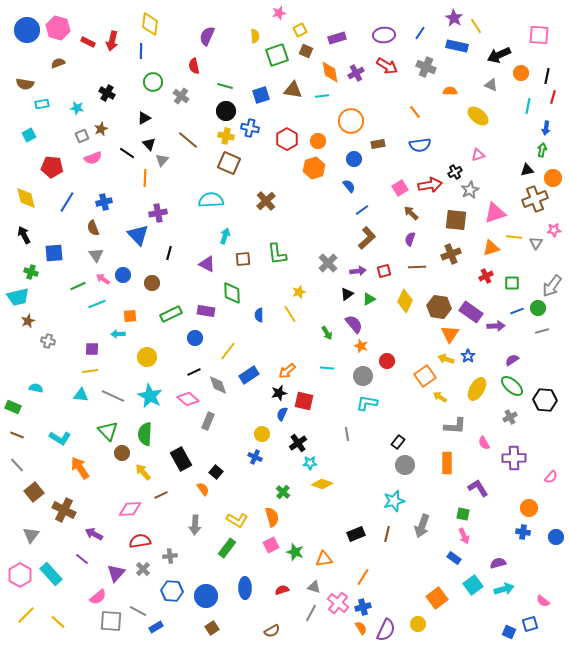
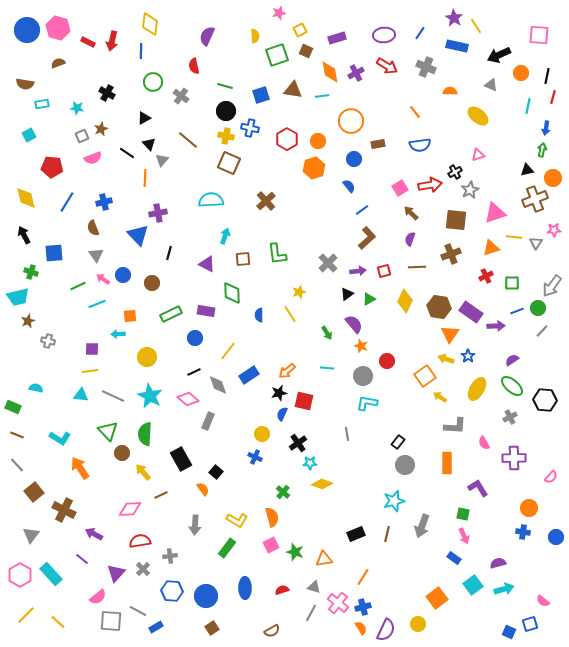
gray line at (542, 331): rotated 32 degrees counterclockwise
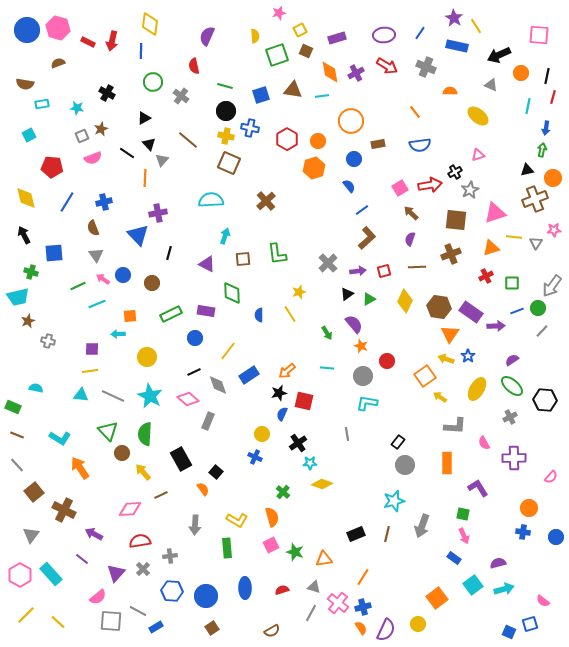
green rectangle at (227, 548): rotated 42 degrees counterclockwise
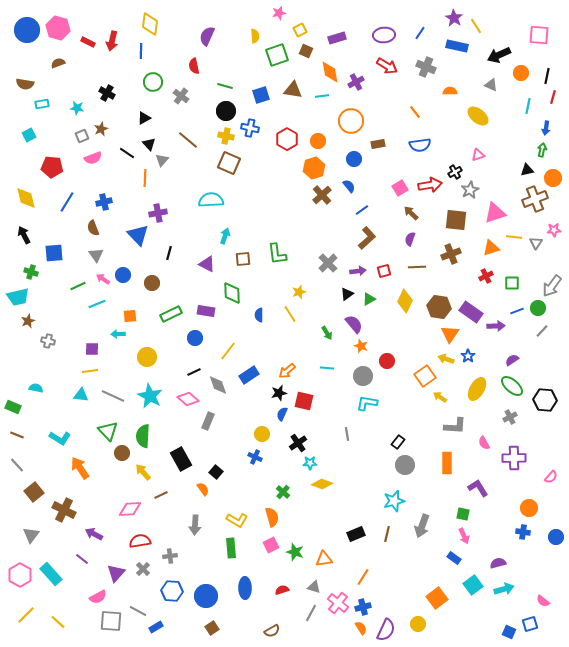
purple cross at (356, 73): moved 9 px down
brown cross at (266, 201): moved 56 px right, 6 px up
green semicircle at (145, 434): moved 2 px left, 2 px down
green rectangle at (227, 548): moved 4 px right
pink semicircle at (98, 597): rotated 12 degrees clockwise
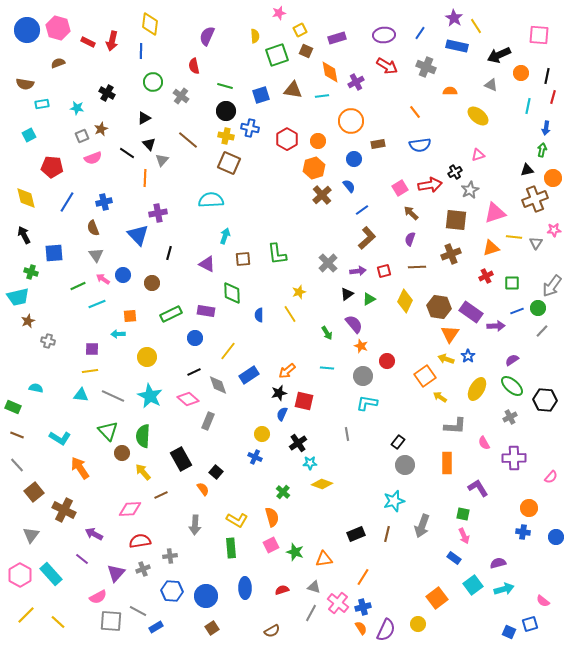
gray cross at (143, 569): rotated 24 degrees clockwise
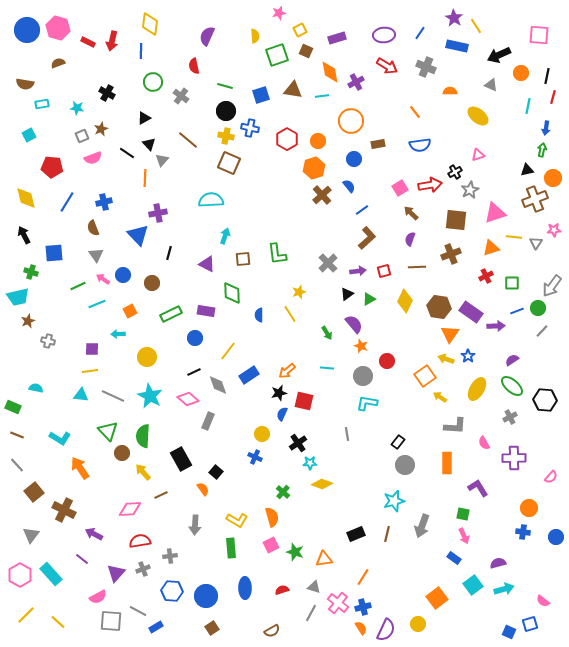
orange square at (130, 316): moved 5 px up; rotated 24 degrees counterclockwise
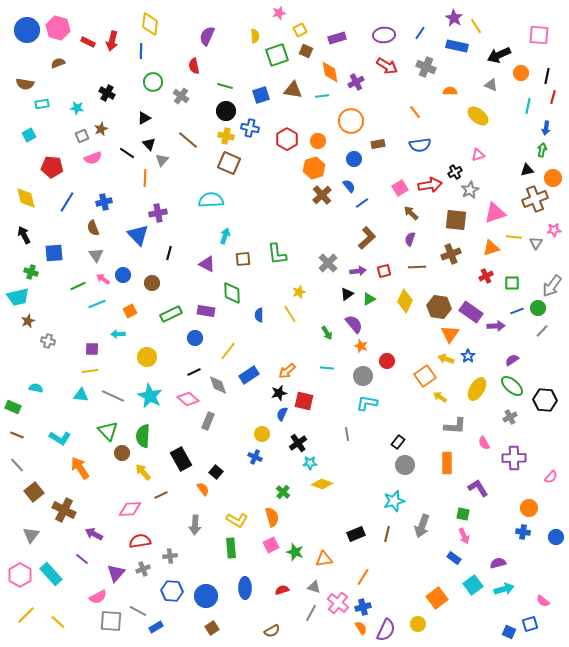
blue line at (362, 210): moved 7 px up
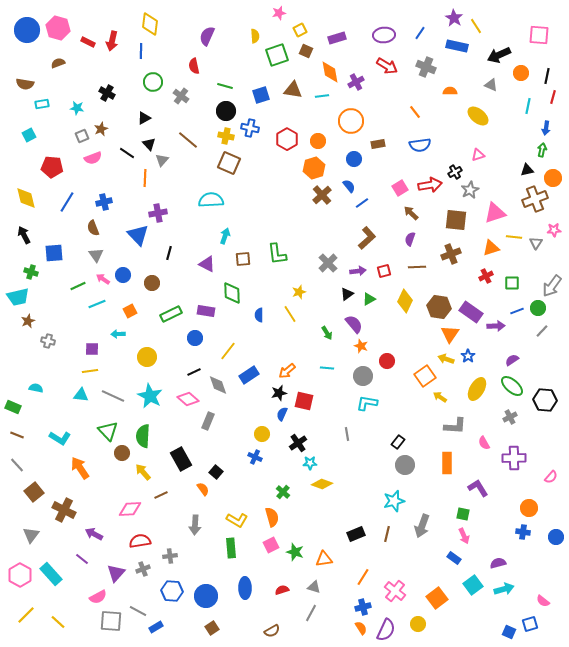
pink cross at (338, 603): moved 57 px right, 12 px up
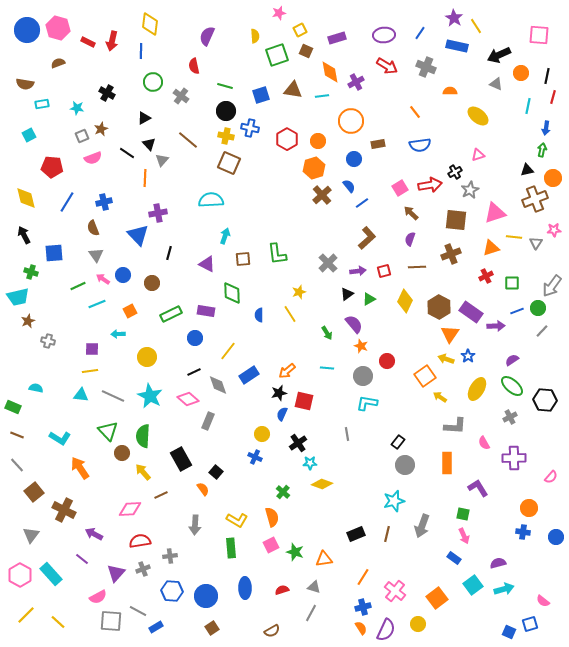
gray triangle at (491, 85): moved 5 px right, 1 px up
brown hexagon at (439, 307): rotated 20 degrees clockwise
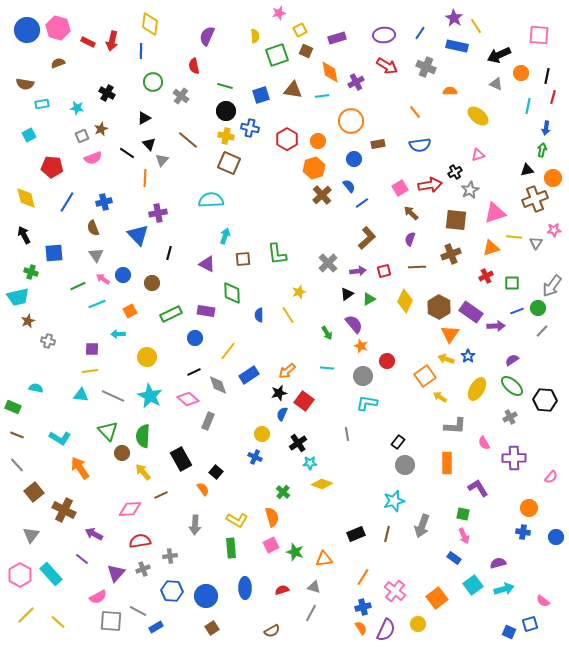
yellow line at (290, 314): moved 2 px left, 1 px down
red square at (304, 401): rotated 24 degrees clockwise
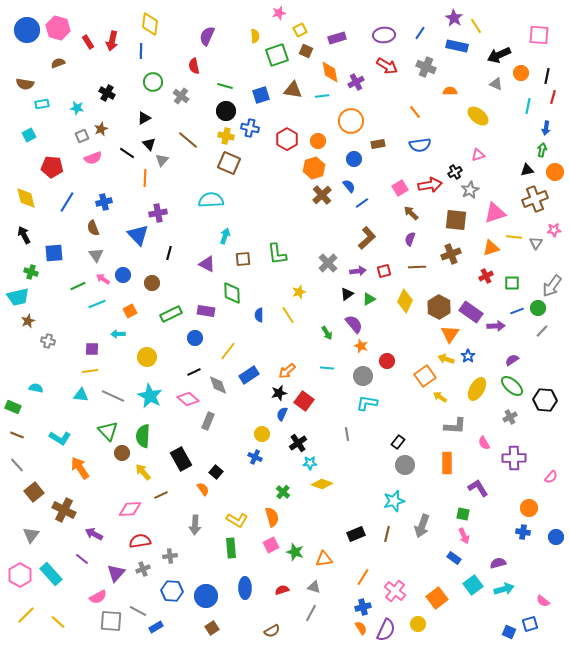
red rectangle at (88, 42): rotated 32 degrees clockwise
orange circle at (553, 178): moved 2 px right, 6 px up
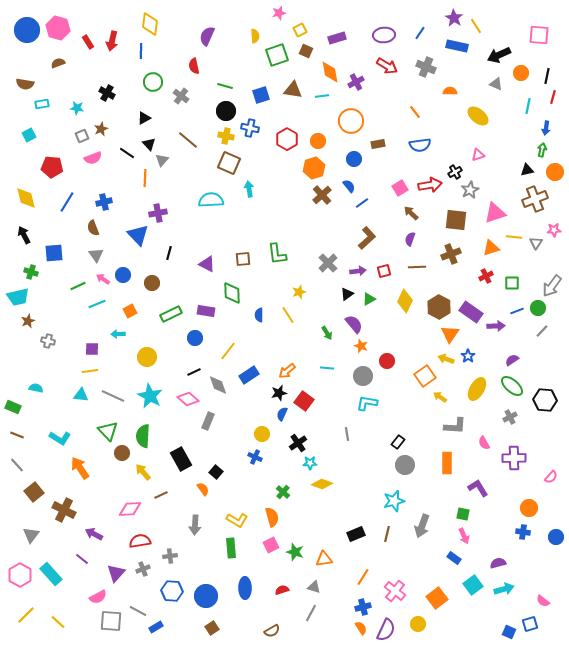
cyan arrow at (225, 236): moved 24 px right, 47 px up; rotated 28 degrees counterclockwise
